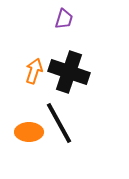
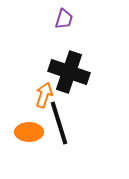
orange arrow: moved 10 px right, 24 px down
black line: rotated 12 degrees clockwise
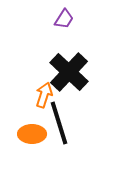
purple trapezoid: rotated 15 degrees clockwise
black cross: rotated 24 degrees clockwise
orange ellipse: moved 3 px right, 2 px down
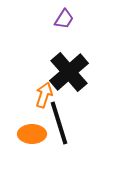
black cross: rotated 6 degrees clockwise
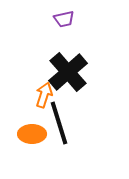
purple trapezoid: rotated 45 degrees clockwise
black cross: moved 1 px left
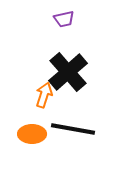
black line: moved 14 px right, 6 px down; rotated 63 degrees counterclockwise
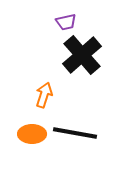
purple trapezoid: moved 2 px right, 3 px down
black cross: moved 14 px right, 17 px up
black line: moved 2 px right, 4 px down
